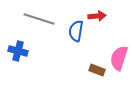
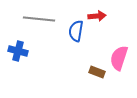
gray line: rotated 12 degrees counterclockwise
brown rectangle: moved 2 px down
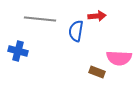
gray line: moved 1 px right
pink semicircle: rotated 105 degrees counterclockwise
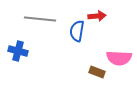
blue semicircle: moved 1 px right
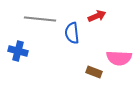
red arrow: rotated 18 degrees counterclockwise
blue semicircle: moved 5 px left, 2 px down; rotated 15 degrees counterclockwise
brown rectangle: moved 3 px left
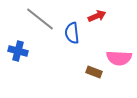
gray line: rotated 32 degrees clockwise
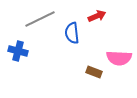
gray line: rotated 64 degrees counterclockwise
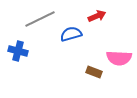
blue semicircle: moved 1 px left, 1 px down; rotated 80 degrees clockwise
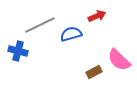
gray line: moved 6 px down
pink semicircle: moved 2 px down; rotated 40 degrees clockwise
brown rectangle: rotated 49 degrees counterclockwise
